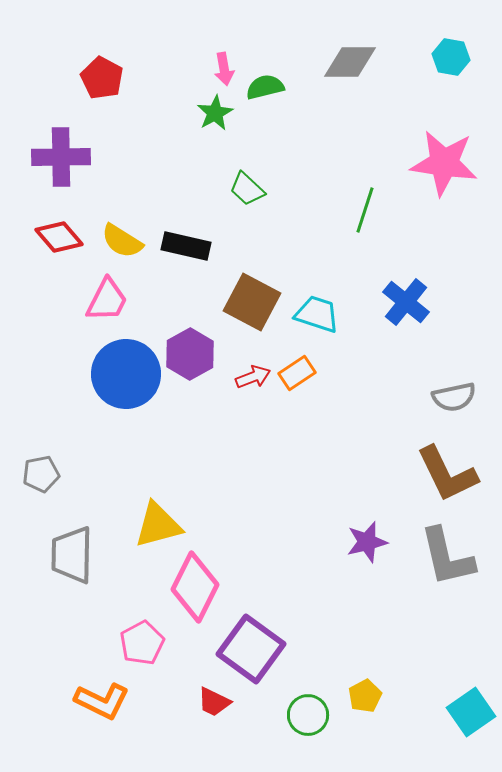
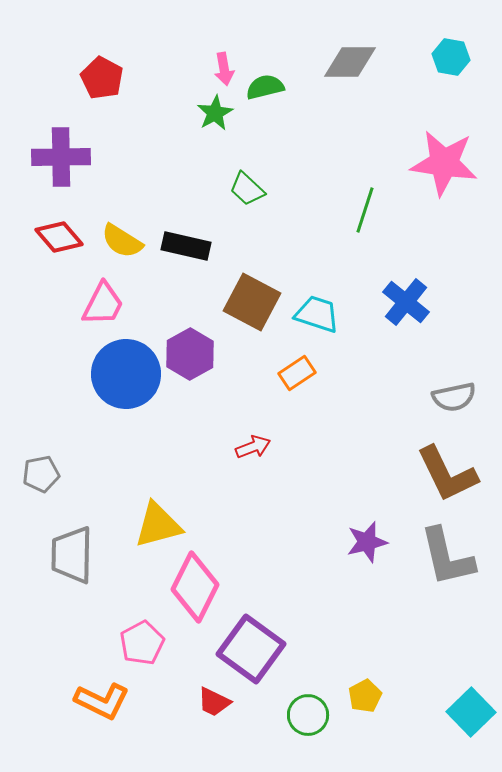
pink trapezoid: moved 4 px left, 4 px down
red arrow: moved 70 px down
cyan square: rotated 9 degrees counterclockwise
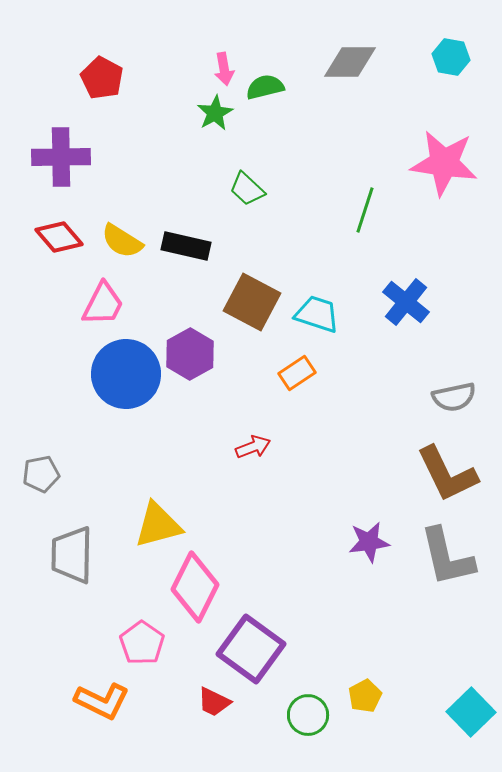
purple star: moved 2 px right; rotated 6 degrees clockwise
pink pentagon: rotated 9 degrees counterclockwise
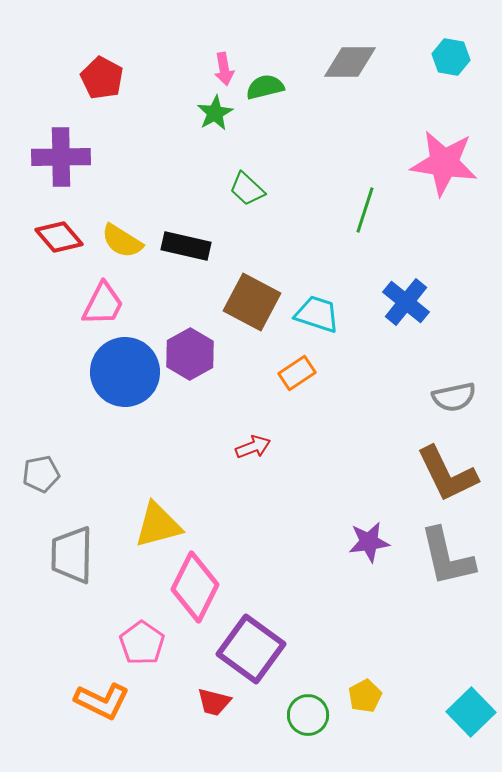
blue circle: moved 1 px left, 2 px up
red trapezoid: rotated 12 degrees counterclockwise
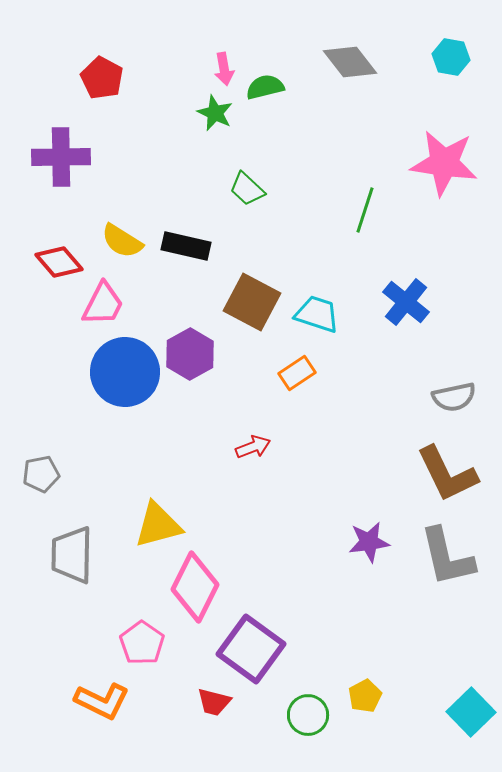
gray diamond: rotated 52 degrees clockwise
green star: rotated 18 degrees counterclockwise
red diamond: moved 25 px down
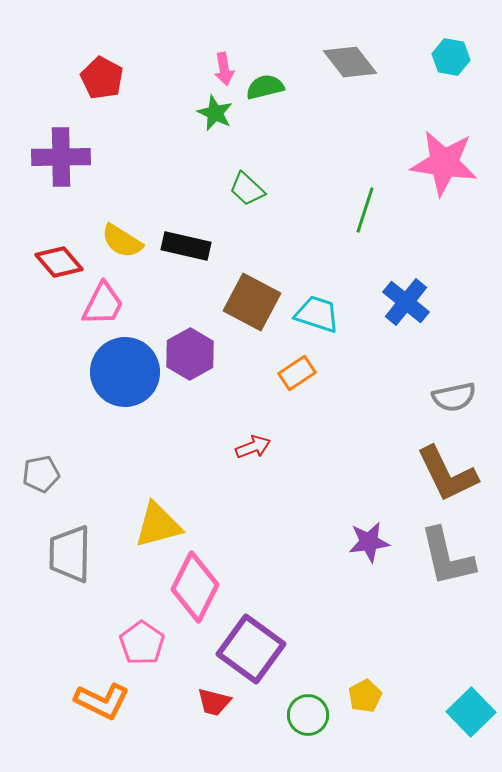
gray trapezoid: moved 2 px left, 1 px up
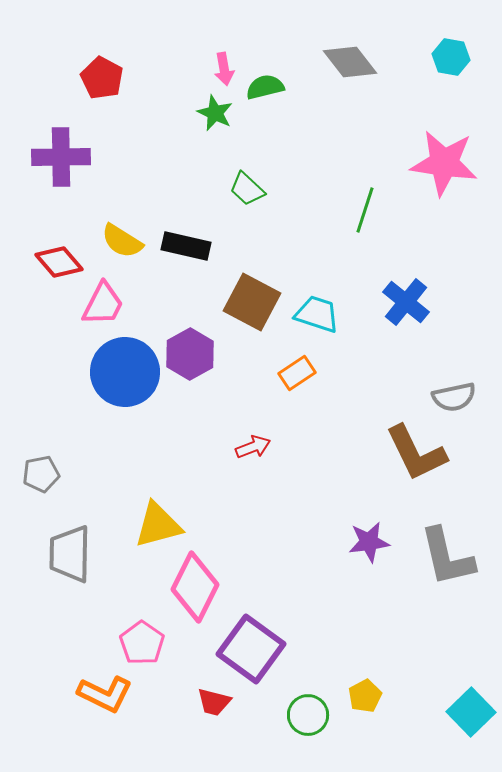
brown L-shape: moved 31 px left, 21 px up
orange L-shape: moved 3 px right, 7 px up
